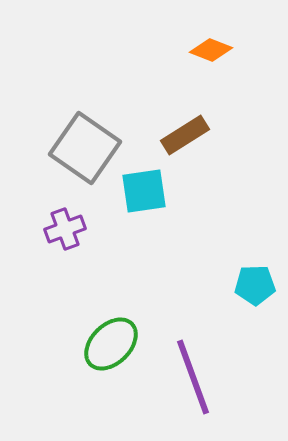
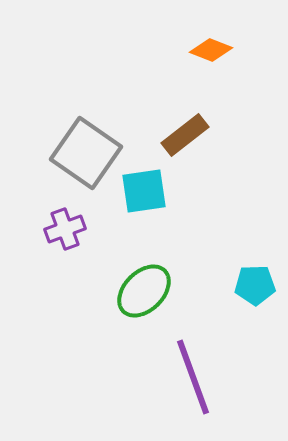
brown rectangle: rotated 6 degrees counterclockwise
gray square: moved 1 px right, 5 px down
green ellipse: moved 33 px right, 53 px up
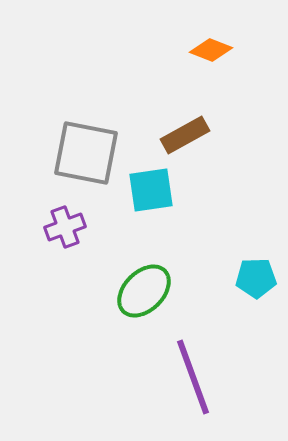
brown rectangle: rotated 9 degrees clockwise
gray square: rotated 24 degrees counterclockwise
cyan square: moved 7 px right, 1 px up
purple cross: moved 2 px up
cyan pentagon: moved 1 px right, 7 px up
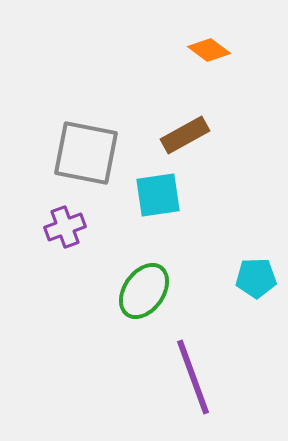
orange diamond: moved 2 px left; rotated 15 degrees clockwise
cyan square: moved 7 px right, 5 px down
green ellipse: rotated 10 degrees counterclockwise
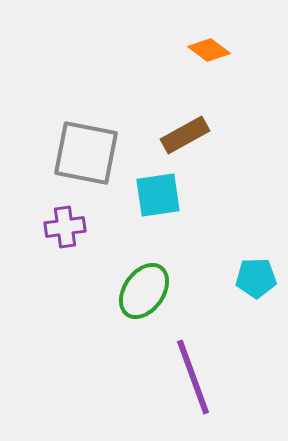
purple cross: rotated 12 degrees clockwise
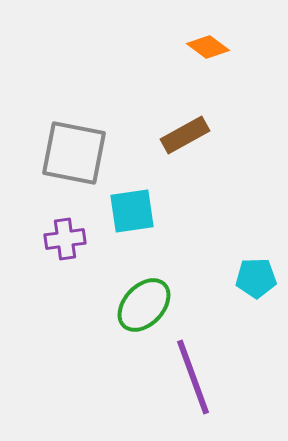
orange diamond: moved 1 px left, 3 px up
gray square: moved 12 px left
cyan square: moved 26 px left, 16 px down
purple cross: moved 12 px down
green ellipse: moved 14 px down; rotated 8 degrees clockwise
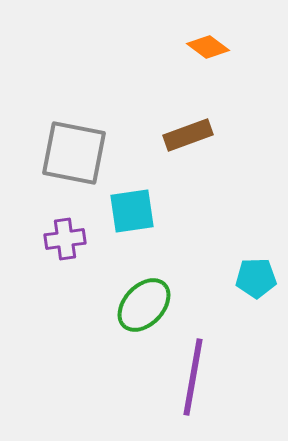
brown rectangle: moved 3 px right; rotated 9 degrees clockwise
purple line: rotated 30 degrees clockwise
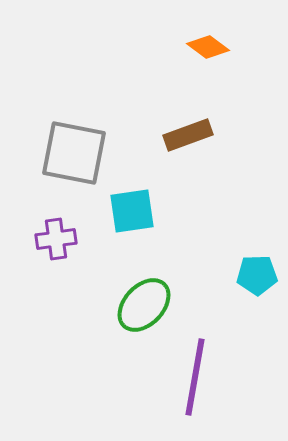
purple cross: moved 9 px left
cyan pentagon: moved 1 px right, 3 px up
purple line: moved 2 px right
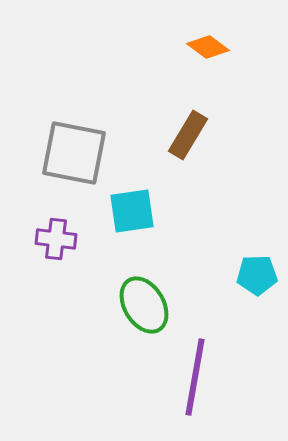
brown rectangle: rotated 39 degrees counterclockwise
purple cross: rotated 15 degrees clockwise
green ellipse: rotated 74 degrees counterclockwise
